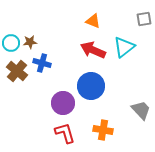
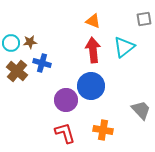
red arrow: rotated 60 degrees clockwise
purple circle: moved 3 px right, 3 px up
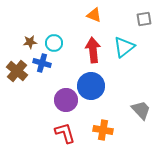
orange triangle: moved 1 px right, 6 px up
cyan circle: moved 43 px right
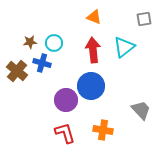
orange triangle: moved 2 px down
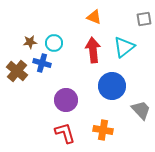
blue circle: moved 21 px right
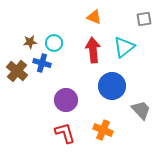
orange cross: rotated 12 degrees clockwise
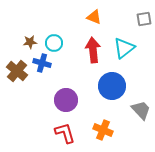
cyan triangle: moved 1 px down
